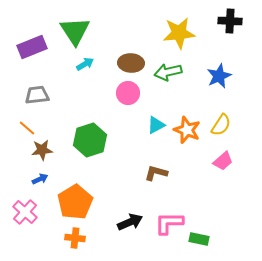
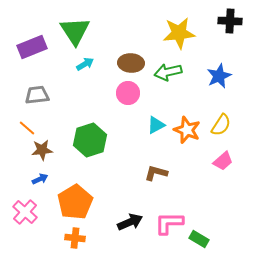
green rectangle: rotated 18 degrees clockwise
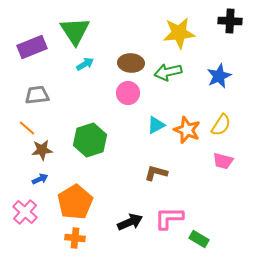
pink trapezoid: rotated 55 degrees clockwise
pink L-shape: moved 5 px up
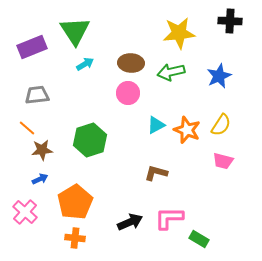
green arrow: moved 3 px right
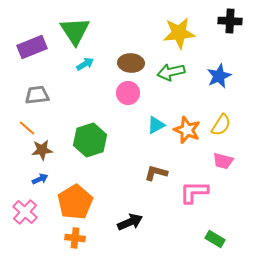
pink L-shape: moved 25 px right, 26 px up
green rectangle: moved 16 px right
